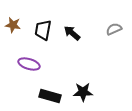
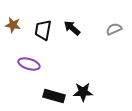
black arrow: moved 5 px up
black rectangle: moved 4 px right
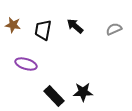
black arrow: moved 3 px right, 2 px up
purple ellipse: moved 3 px left
black rectangle: rotated 30 degrees clockwise
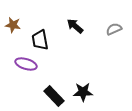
black trapezoid: moved 3 px left, 10 px down; rotated 20 degrees counterclockwise
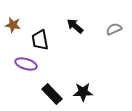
black rectangle: moved 2 px left, 2 px up
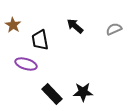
brown star: rotated 21 degrees clockwise
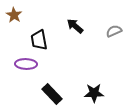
brown star: moved 1 px right, 10 px up
gray semicircle: moved 2 px down
black trapezoid: moved 1 px left
purple ellipse: rotated 15 degrees counterclockwise
black star: moved 11 px right, 1 px down
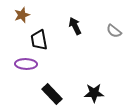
brown star: moved 8 px right; rotated 21 degrees clockwise
black arrow: rotated 24 degrees clockwise
gray semicircle: rotated 119 degrees counterclockwise
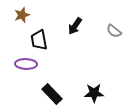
black arrow: rotated 120 degrees counterclockwise
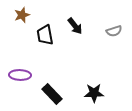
black arrow: rotated 72 degrees counterclockwise
gray semicircle: rotated 56 degrees counterclockwise
black trapezoid: moved 6 px right, 5 px up
purple ellipse: moved 6 px left, 11 px down
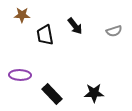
brown star: rotated 21 degrees clockwise
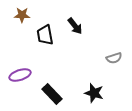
gray semicircle: moved 27 px down
purple ellipse: rotated 20 degrees counterclockwise
black star: rotated 18 degrees clockwise
